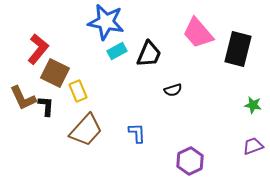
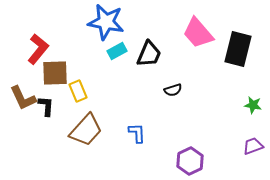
brown square: rotated 28 degrees counterclockwise
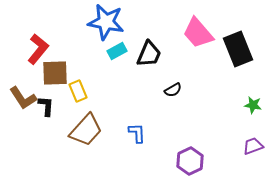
black rectangle: rotated 36 degrees counterclockwise
black semicircle: rotated 12 degrees counterclockwise
brown L-shape: rotated 8 degrees counterclockwise
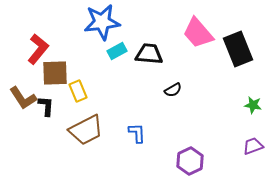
blue star: moved 4 px left; rotated 18 degrees counterclockwise
black trapezoid: rotated 108 degrees counterclockwise
brown trapezoid: rotated 21 degrees clockwise
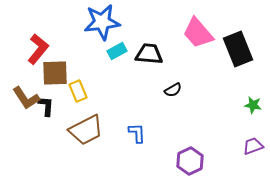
brown L-shape: moved 3 px right
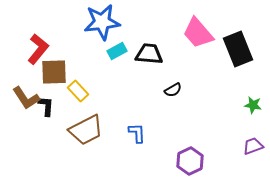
brown square: moved 1 px left, 1 px up
yellow rectangle: rotated 20 degrees counterclockwise
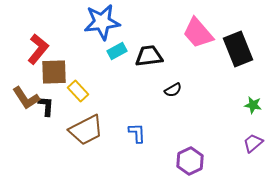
black trapezoid: moved 2 px down; rotated 12 degrees counterclockwise
purple trapezoid: moved 3 px up; rotated 20 degrees counterclockwise
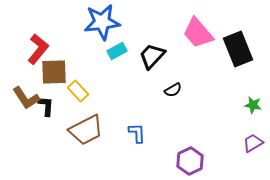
black trapezoid: moved 3 px right; rotated 40 degrees counterclockwise
purple trapezoid: rotated 10 degrees clockwise
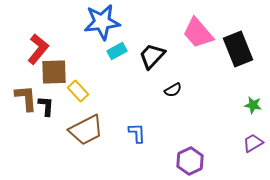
brown L-shape: rotated 152 degrees counterclockwise
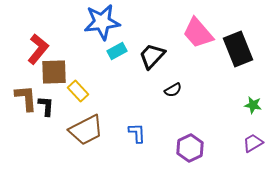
purple hexagon: moved 13 px up
